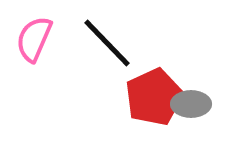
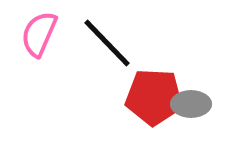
pink semicircle: moved 5 px right, 5 px up
red pentagon: rotated 28 degrees clockwise
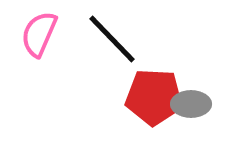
black line: moved 5 px right, 4 px up
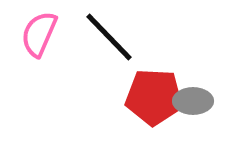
black line: moved 3 px left, 2 px up
gray ellipse: moved 2 px right, 3 px up
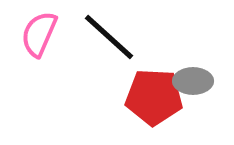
black line: rotated 4 degrees counterclockwise
gray ellipse: moved 20 px up
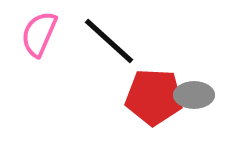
black line: moved 4 px down
gray ellipse: moved 1 px right, 14 px down
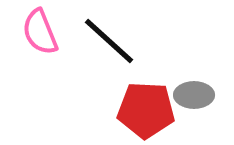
pink semicircle: moved 1 px right, 2 px up; rotated 45 degrees counterclockwise
red pentagon: moved 8 px left, 13 px down
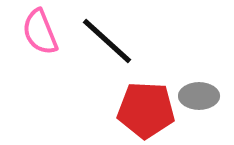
black line: moved 2 px left
gray ellipse: moved 5 px right, 1 px down
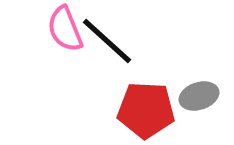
pink semicircle: moved 25 px right, 3 px up
gray ellipse: rotated 18 degrees counterclockwise
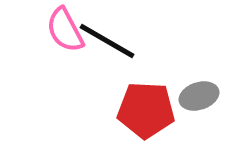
pink semicircle: moved 1 px down; rotated 6 degrees counterclockwise
black line: rotated 12 degrees counterclockwise
